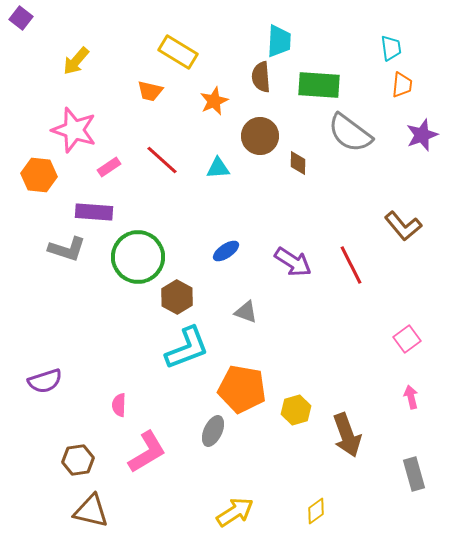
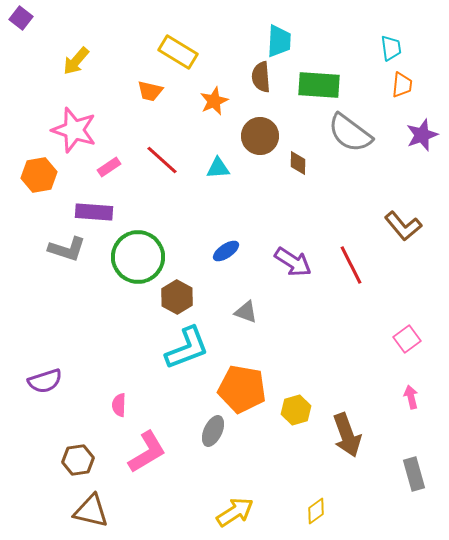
orange hexagon at (39, 175): rotated 16 degrees counterclockwise
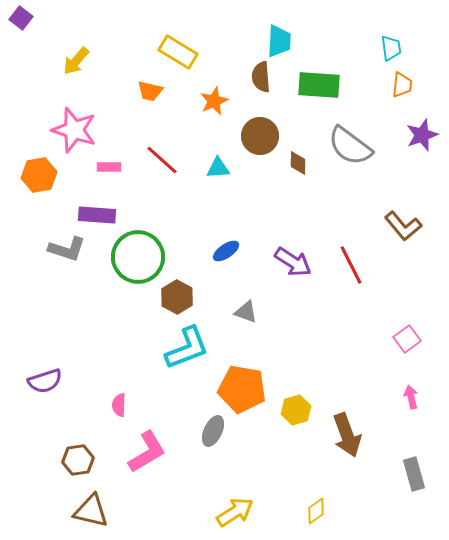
gray semicircle at (350, 133): moved 13 px down
pink rectangle at (109, 167): rotated 35 degrees clockwise
purple rectangle at (94, 212): moved 3 px right, 3 px down
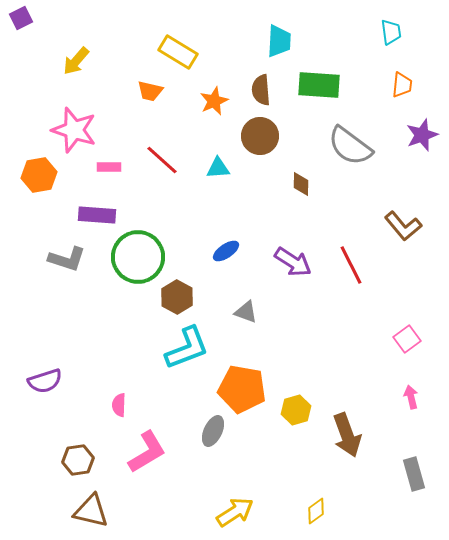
purple square at (21, 18): rotated 25 degrees clockwise
cyan trapezoid at (391, 48): moved 16 px up
brown semicircle at (261, 77): moved 13 px down
brown diamond at (298, 163): moved 3 px right, 21 px down
gray L-shape at (67, 249): moved 10 px down
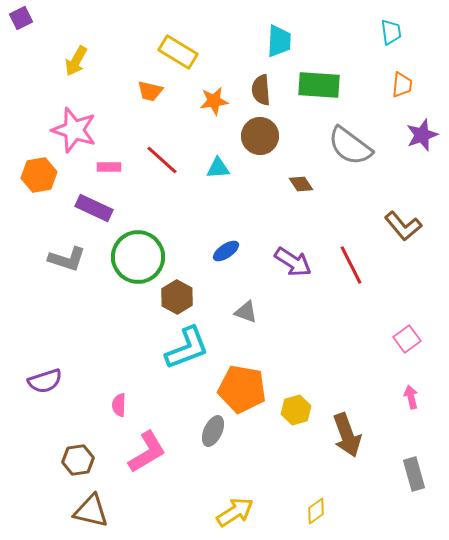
yellow arrow at (76, 61): rotated 12 degrees counterclockwise
orange star at (214, 101): rotated 16 degrees clockwise
brown diamond at (301, 184): rotated 35 degrees counterclockwise
purple rectangle at (97, 215): moved 3 px left, 7 px up; rotated 21 degrees clockwise
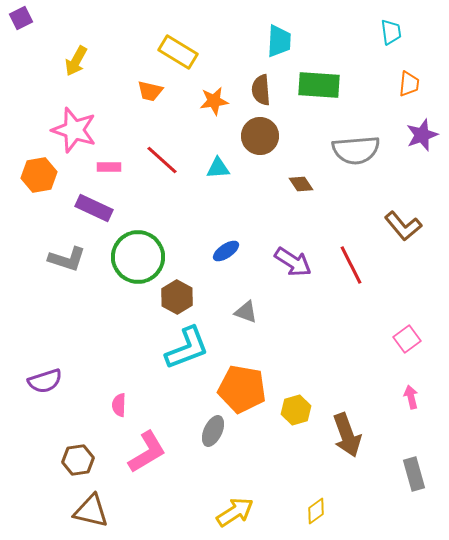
orange trapezoid at (402, 85): moved 7 px right, 1 px up
gray semicircle at (350, 146): moved 6 px right, 4 px down; rotated 42 degrees counterclockwise
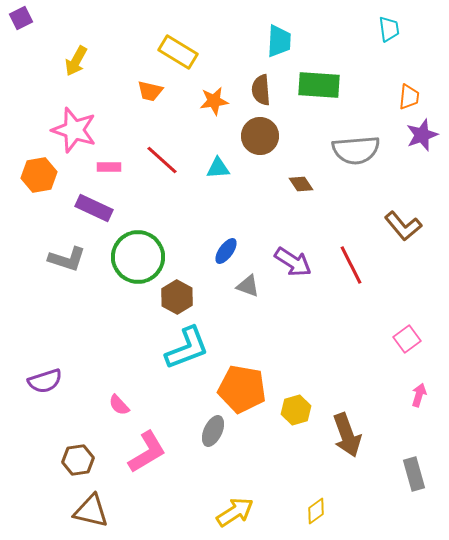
cyan trapezoid at (391, 32): moved 2 px left, 3 px up
orange trapezoid at (409, 84): moved 13 px down
blue ellipse at (226, 251): rotated 20 degrees counterclockwise
gray triangle at (246, 312): moved 2 px right, 26 px up
pink arrow at (411, 397): moved 8 px right, 2 px up; rotated 30 degrees clockwise
pink semicircle at (119, 405): rotated 45 degrees counterclockwise
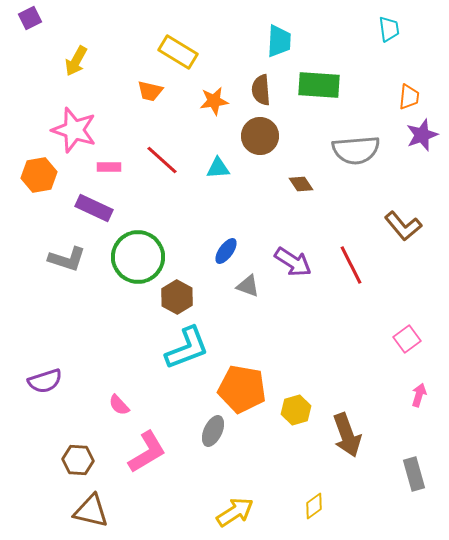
purple square at (21, 18): moved 9 px right
brown hexagon at (78, 460): rotated 12 degrees clockwise
yellow diamond at (316, 511): moved 2 px left, 5 px up
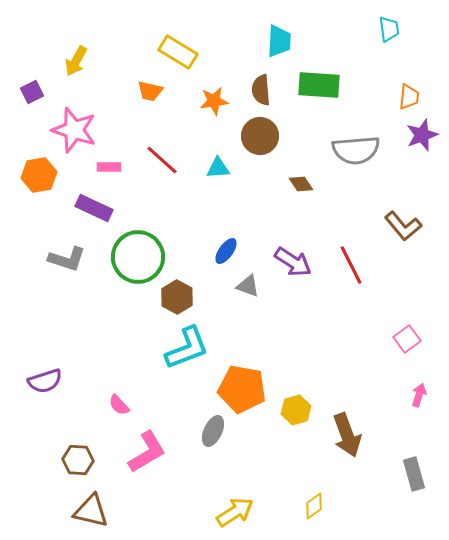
purple square at (30, 18): moved 2 px right, 74 px down
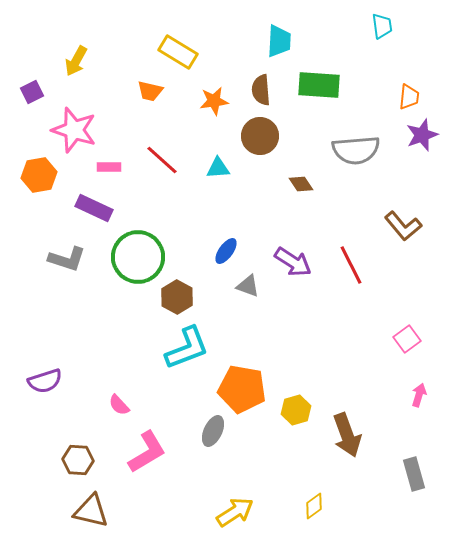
cyan trapezoid at (389, 29): moved 7 px left, 3 px up
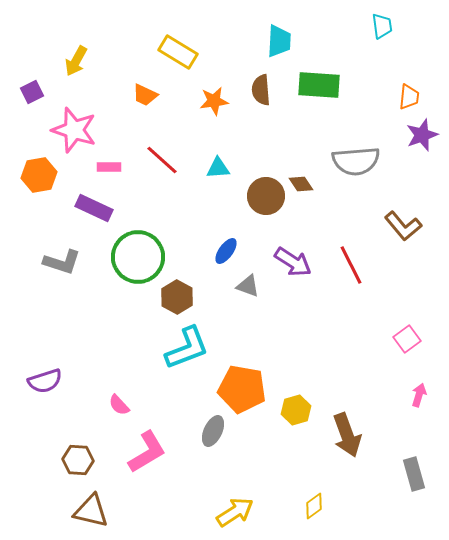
orange trapezoid at (150, 91): moved 5 px left, 4 px down; rotated 12 degrees clockwise
brown circle at (260, 136): moved 6 px right, 60 px down
gray semicircle at (356, 150): moved 11 px down
gray L-shape at (67, 259): moved 5 px left, 3 px down
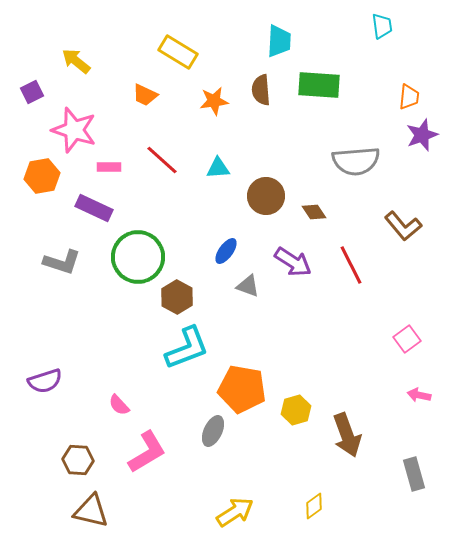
yellow arrow at (76, 61): rotated 100 degrees clockwise
orange hexagon at (39, 175): moved 3 px right, 1 px down
brown diamond at (301, 184): moved 13 px right, 28 px down
pink arrow at (419, 395): rotated 95 degrees counterclockwise
